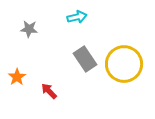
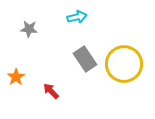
orange star: moved 1 px left
red arrow: moved 2 px right
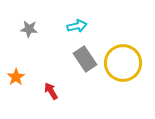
cyan arrow: moved 9 px down
yellow circle: moved 1 px left, 1 px up
red arrow: rotated 12 degrees clockwise
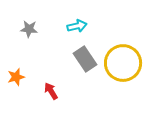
orange star: rotated 18 degrees clockwise
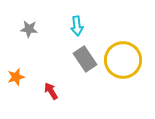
cyan arrow: rotated 96 degrees clockwise
yellow circle: moved 3 px up
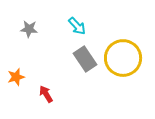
cyan arrow: rotated 36 degrees counterclockwise
yellow circle: moved 2 px up
red arrow: moved 5 px left, 3 px down
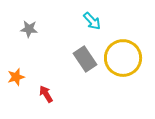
cyan arrow: moved 15 px right, 5 px up
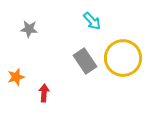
gray rectangle: moved 2 px down
red arrow: moved 2 px left, 1 px up; rotated 36 degrees clockwise
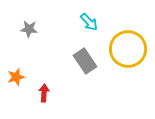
cyan arrow: moved 3 px left, 1 px down
yellow circle: moved 5 px right, 9 px up
